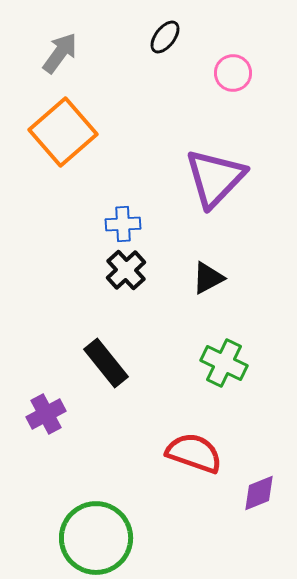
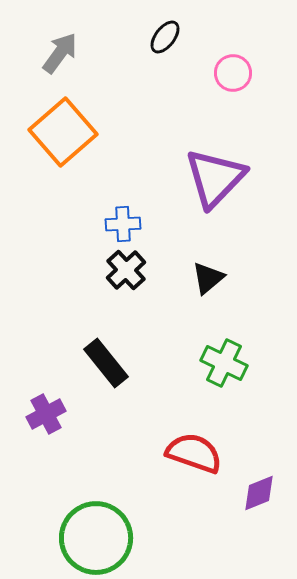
black triangle: rotated 12 degrees counterclockwise
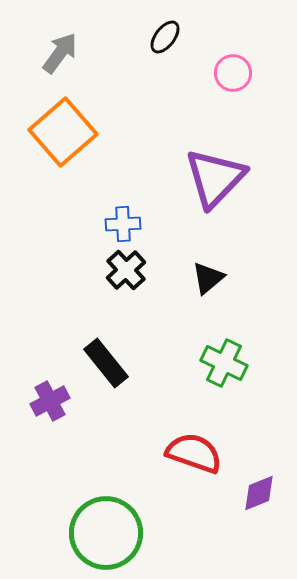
purple cross: moved 4 px right, 13 px up
green circle: moved 10 px right, 5 px up
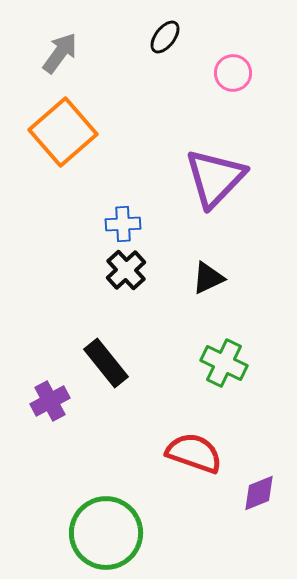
black triangle: rotated 15 degrees clockwise
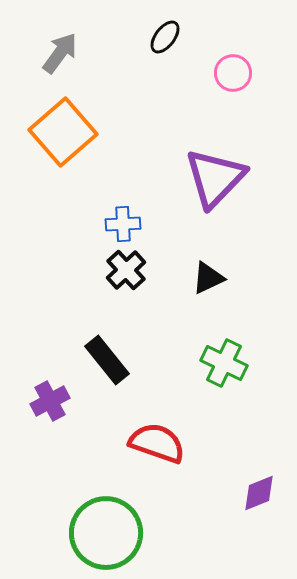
black rectangle: moved 1 px right, 3 px up
red semicircle: moved 37 px left, 10 px up
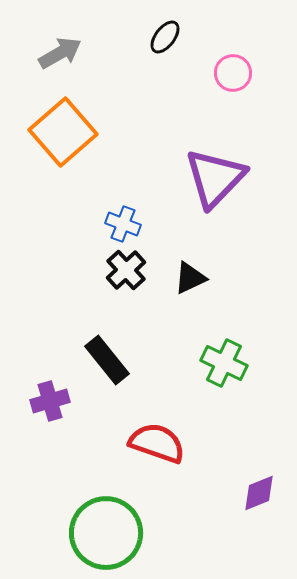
gray arrow: rotated 24 degrees clockwise
blue cross: rotated 24 degrees clockwise
black triangle: moved 18 px left
purple cross: rotated 12 degrees clockwise
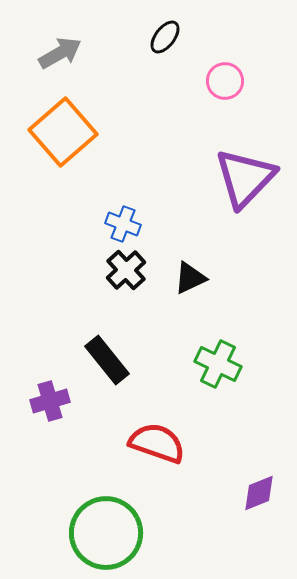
pink circle: moved 8 px left, 8 px down
purple triangle: moved 30 px right
green cross: moved 6 px left, 1 px down
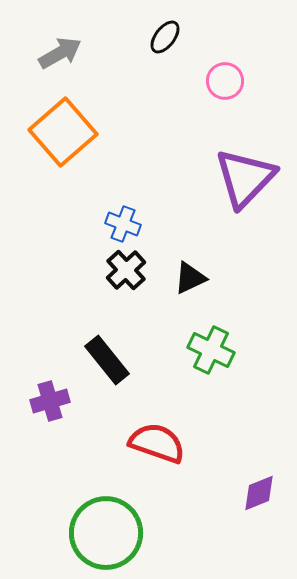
green cross: moved 7 px left, 14 px up
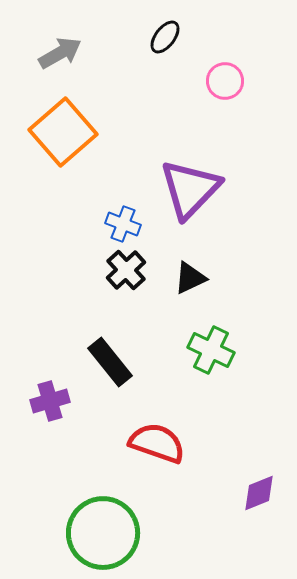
purple triangle: moved 55 px left, 11 px down
black rectangle: moved 3 px right, 2 px down
green circle: moved 3 px left
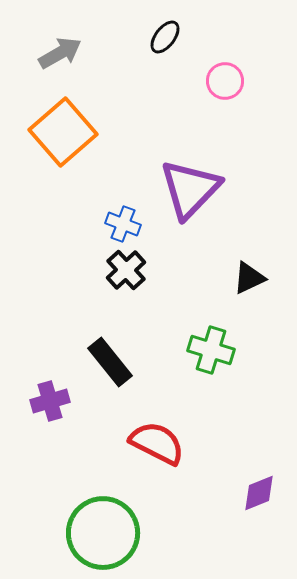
black triangle: moved 59 px right
green cross: rotated 9 degrees counterclockwise
red semicircle: rotated 8 degrees clockwise
